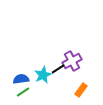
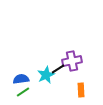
purple cross: rotated 18 degrees clockwise
cyan star: moved 3 px right
orange rectangle: rotated 40 degrees counterclockwise
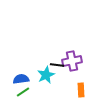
black line: moved 1 px left, 4 px up; rotated 40 degrees clockwise
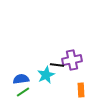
purple cross: moved 1 px up
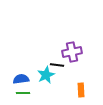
purple cross: moved 8 px up
green line: moved 1 px down; rotated 32 degrees clockwise
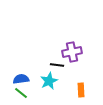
cyan star: moved 3 px right, 6 px down
green line: moved 2 px left; rotated 40 degrees clockwise
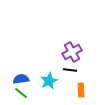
purple cross: rotated 18 degrees counterclockwise
black line: moved 13 px right, 5 px down
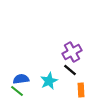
black line: rotated 32 degrees clockwise
green line: moved 4 px left, 2 px up
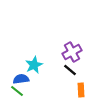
cyan star: moved 15 px left, 16 px up
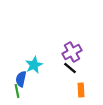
black line: moved 2 px up
blue semicircle: rotated 70 degrees counterclockwise
green line: rotated 40 degrees clockwise
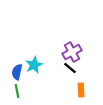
blue semicircle: moved 4 px left, 7 px up
